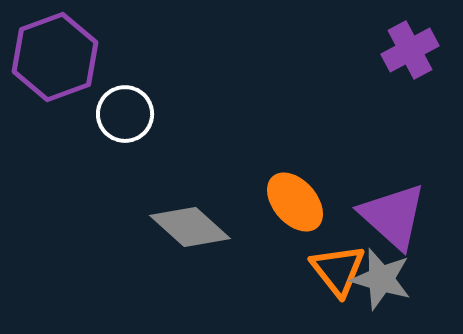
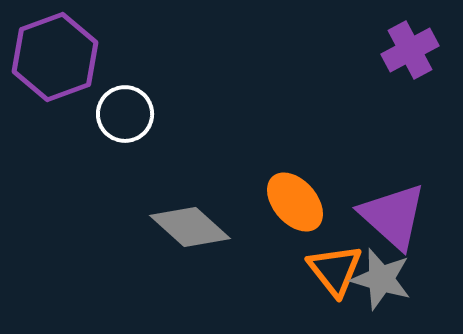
orange triangle: moved 3 px left
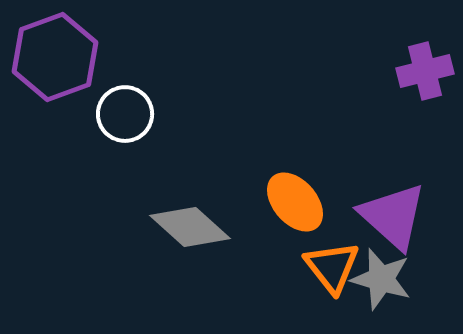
purple cross: moved 15 px right, 21 px down; rotated 14 degrees clockwise
orange triangle: moved 3 px left, 3 px up
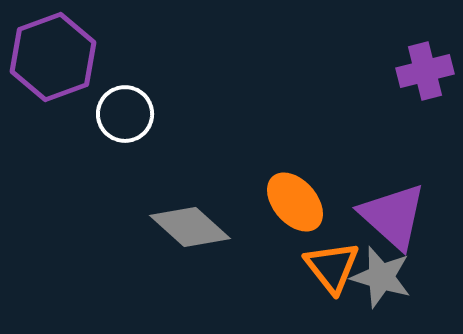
purple hexagon: moved 2 px left
gray star: moved 2 px up
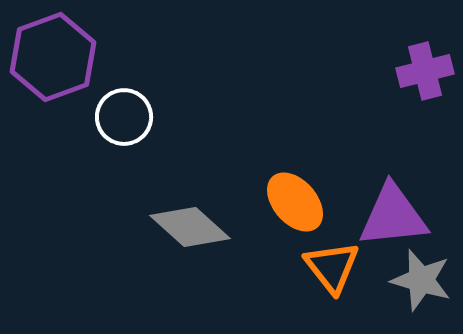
white circle: moved 1 px left, 3 px down
purple triangle: rotated 48 degrees counterclockwise
gray star: moved 40 px right, 3 px down
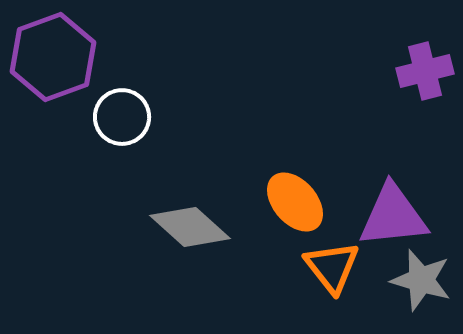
white circle: moved 2 px left
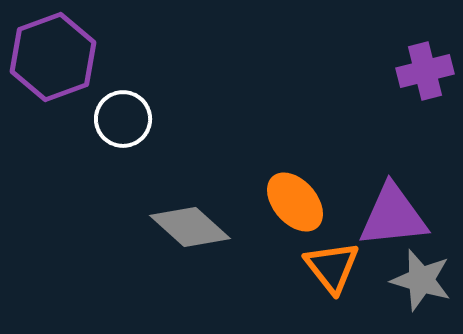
white circle: moved 1 px right, 2 px down
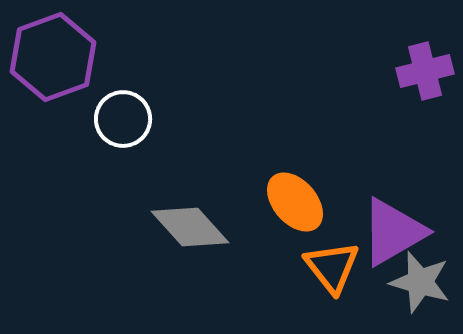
purple triangle: moved 16 px down; rotated 24 degrees counterclockwise
gray diamond: rotated 6 degrees clockwise
gray star: moved 1 px left, 2 px down
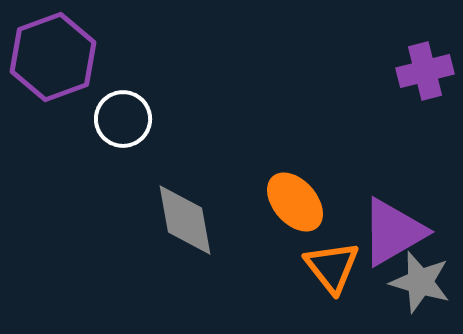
gray diamond: moved 5 px left, 7 px up; rotated 32 degrees clockwise
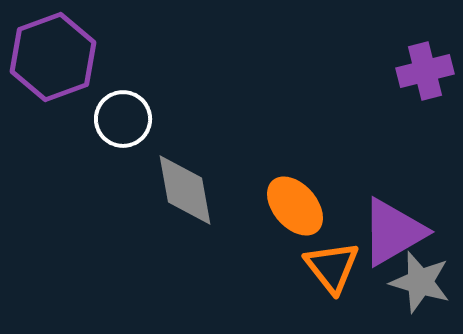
orange ellipse: moved 4 px down
gray diamond: moved 30 px up
